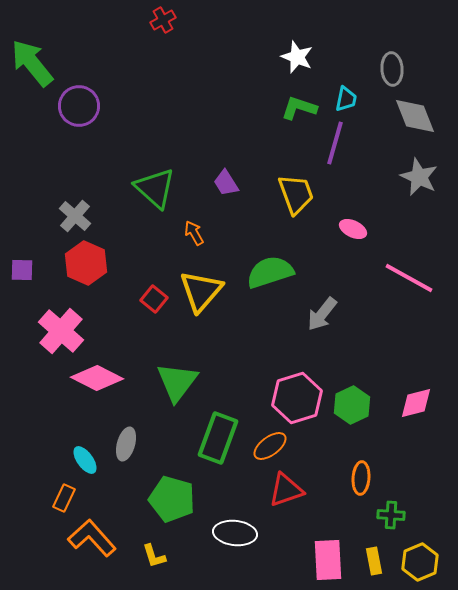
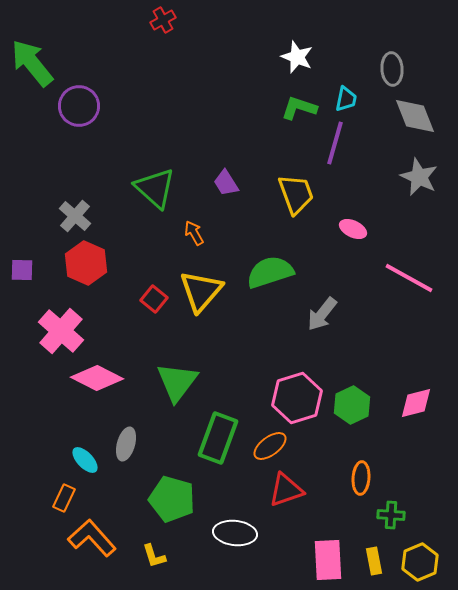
cyan ellipse at (85, 460): rotated 8 degrees counterclockwise
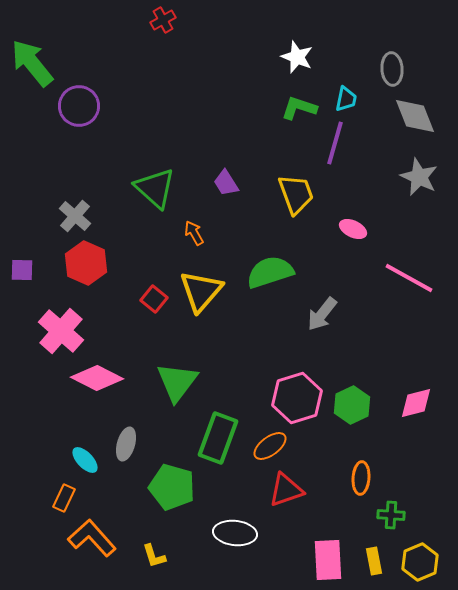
green pentagon at (172, 499): moved 12 px up
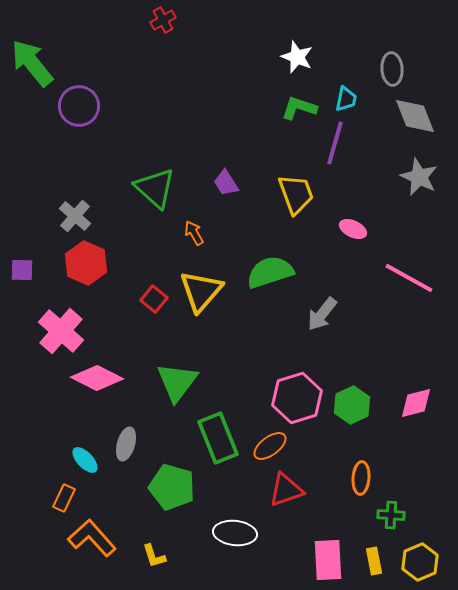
green rectangle at (218, 438): rotated 42 degrees counterclockwise
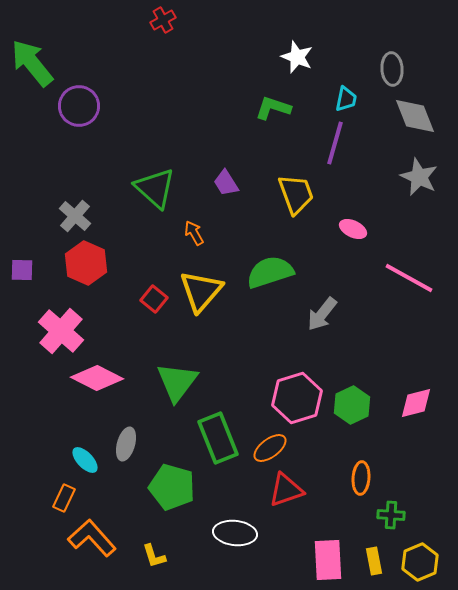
green L-shape at (299, 108): moved 26 px left
orange ellipse at (270, 446): moved 2 px down
